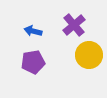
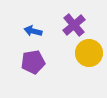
yellow circle: moved 2 px up
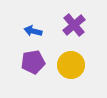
yellow circle: moved 18 px left, 12 px down
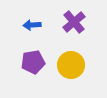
purple cross: moved 3 px up
blue arrow: moved 1 px left, 6 px up; rotated 18 degrees counterclockwise
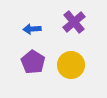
blue arrow: moved 4 px down
purple pentagon: rotated 30 degrees counterclockwise
